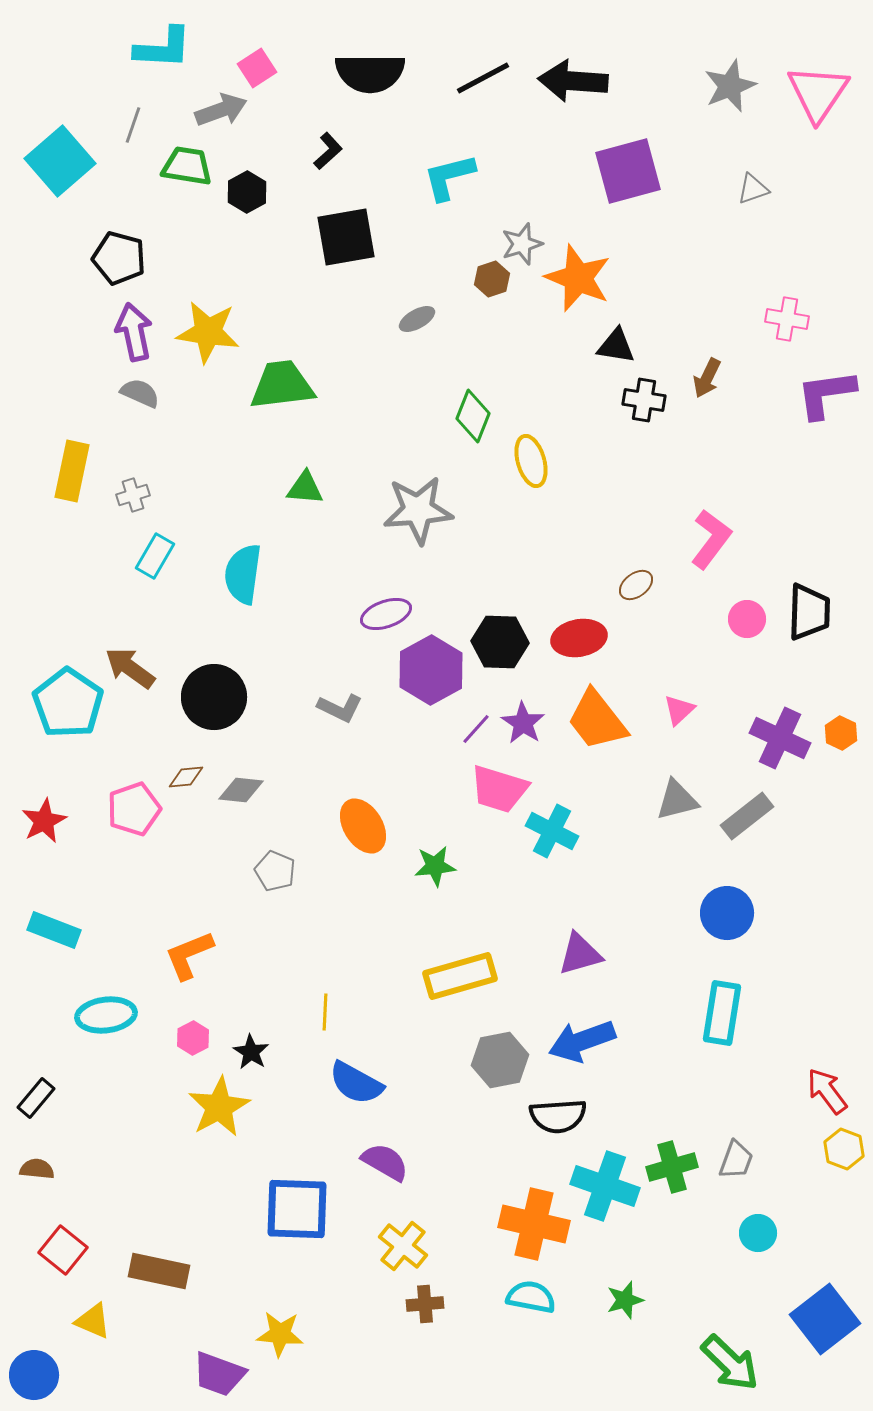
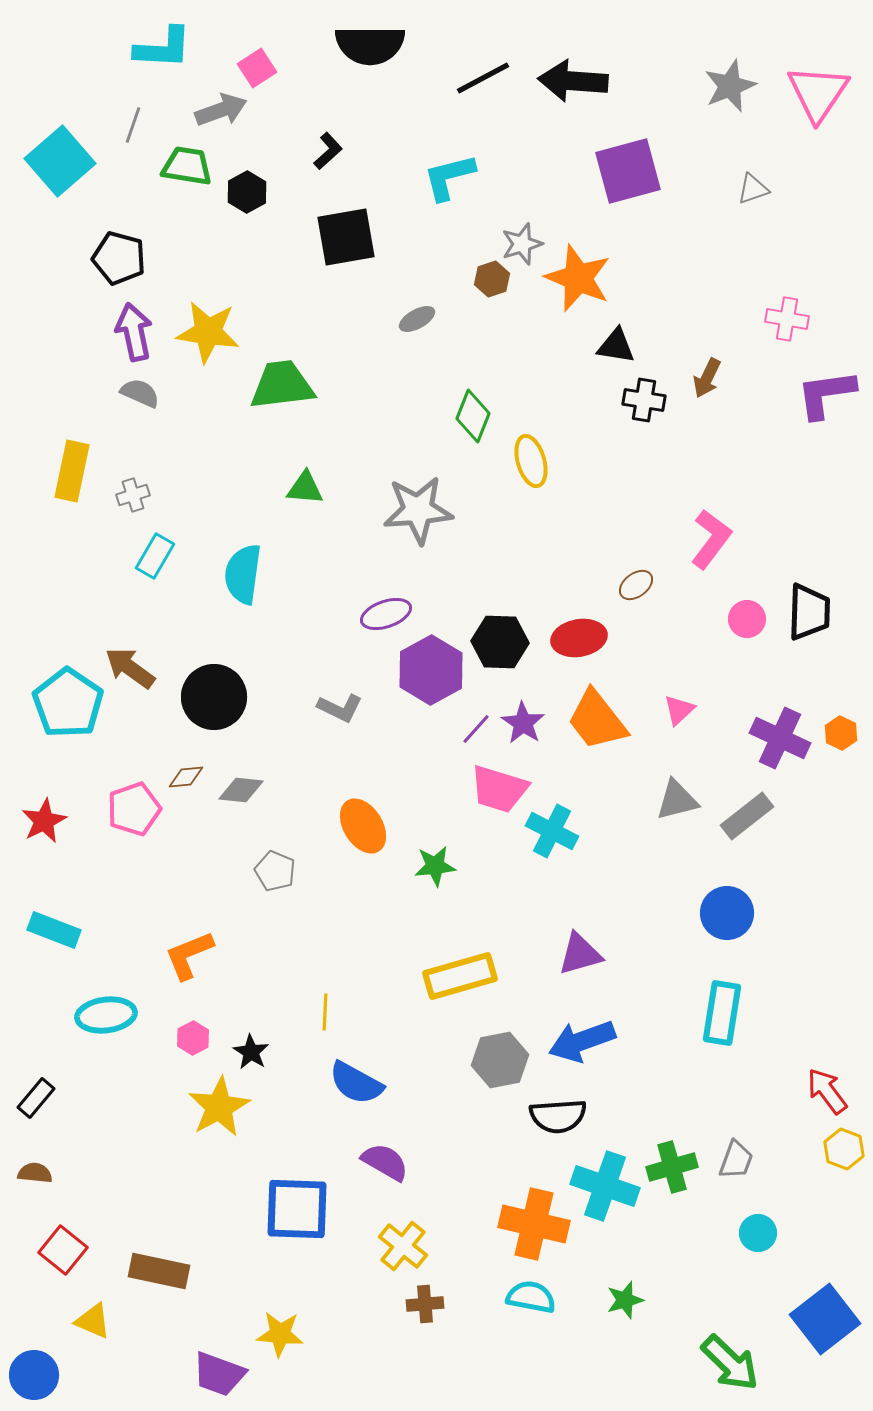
black semicircle at (370, 73): moved 28 px up
brown semicircle at (37, 1169): moved 2 px left, 4 px down
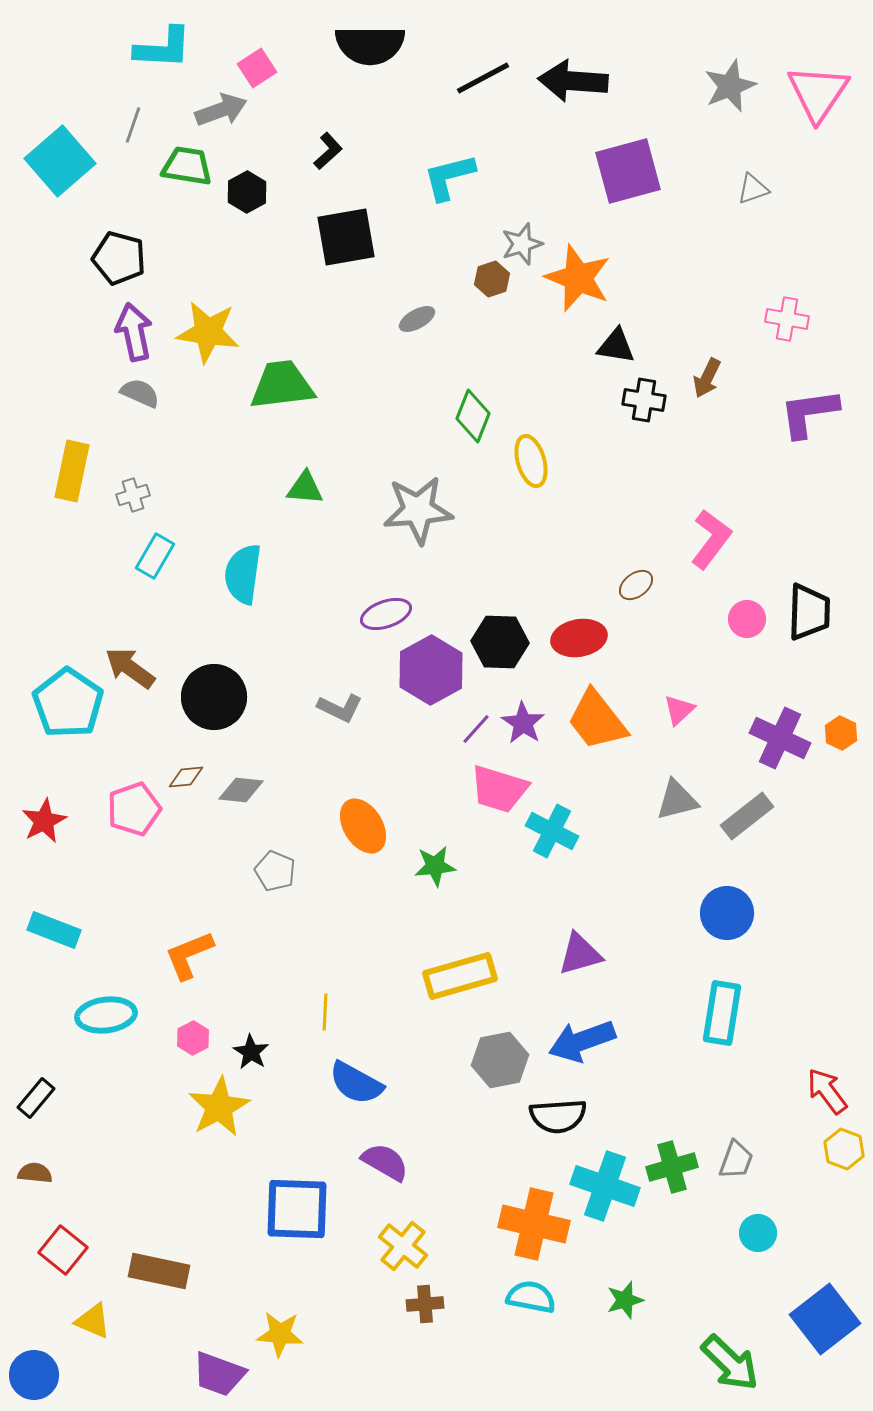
purple L-shape at (826, 394): moved 17 px left, 19 px down
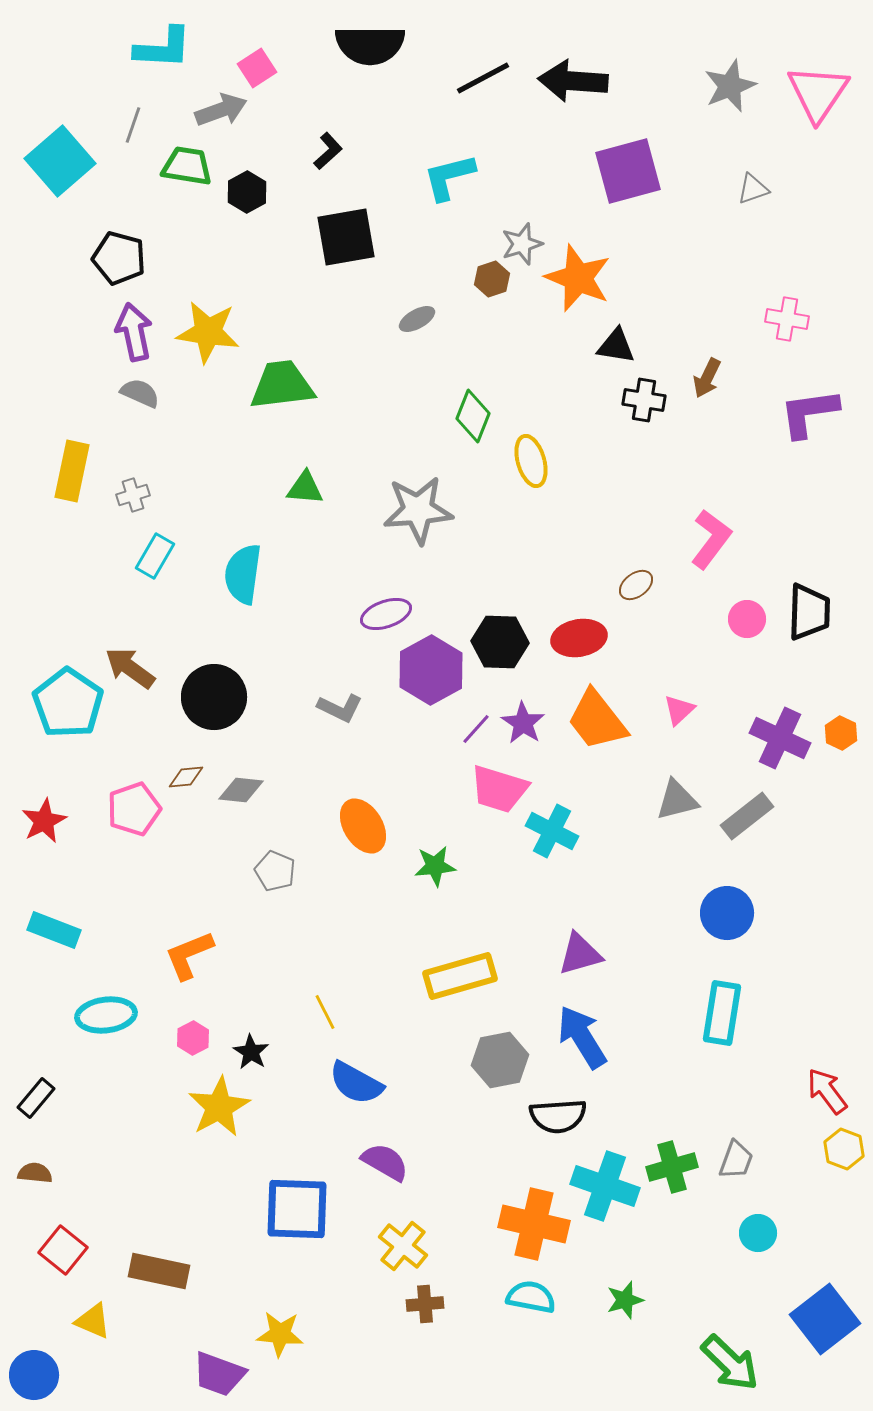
yellow line at (325, 1012): rotated 30 degrees counterclockwise
blue arrow at (582, 1041): moved 4 px up; rotated 78 degrees clockwise
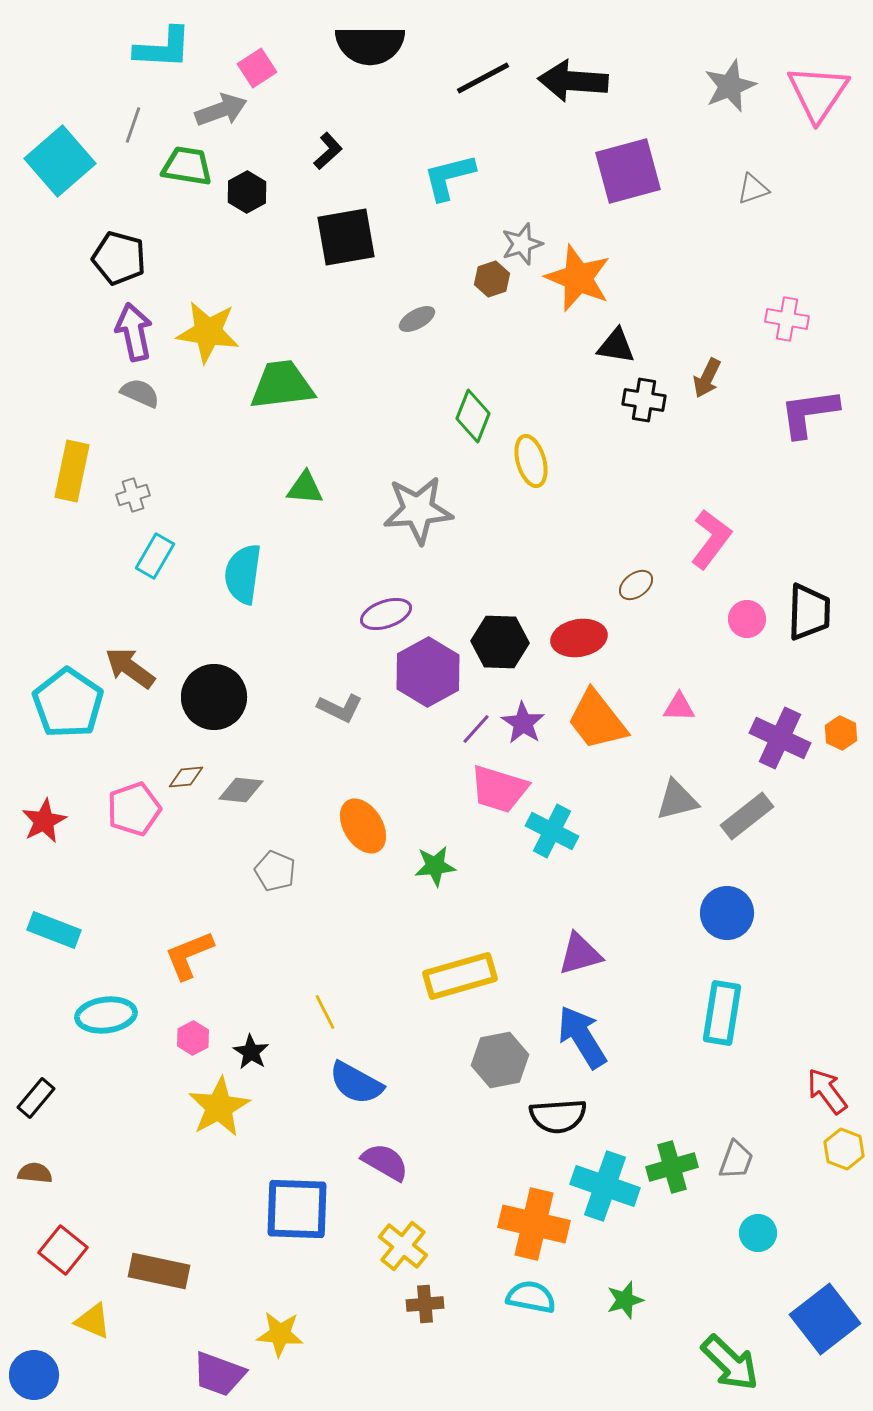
purple hexagon at (431, 670): moved 3 px left, 2 px down
pink triangle at (679, 710): moved 3 px up; rotated 44 degrees clockwise
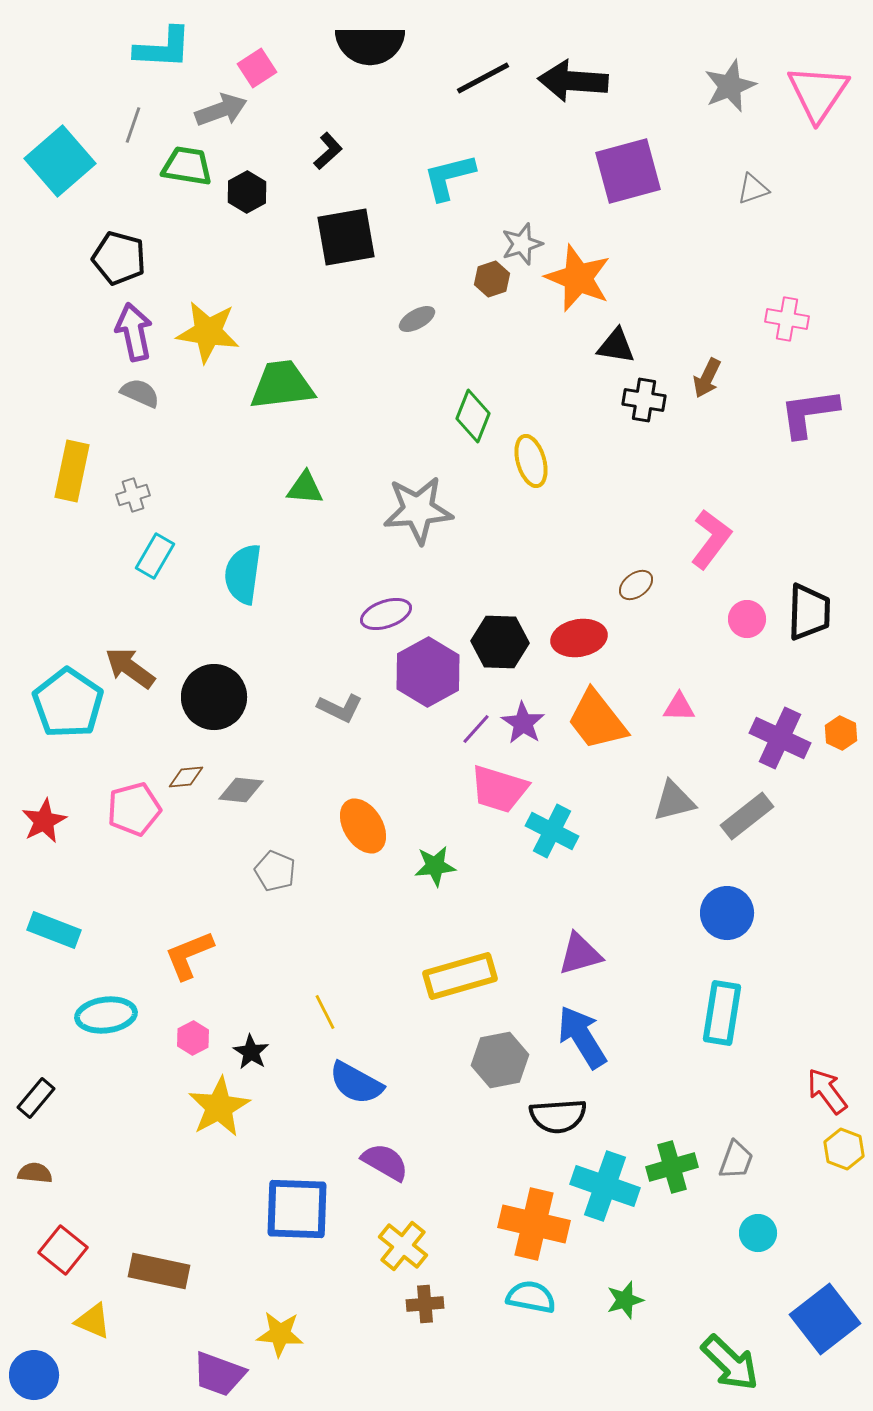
gray triangle at (677, 800): moved 3 px left, 1 px down
pink pentagon at (134, 809): rotated 4 degrees clockwise
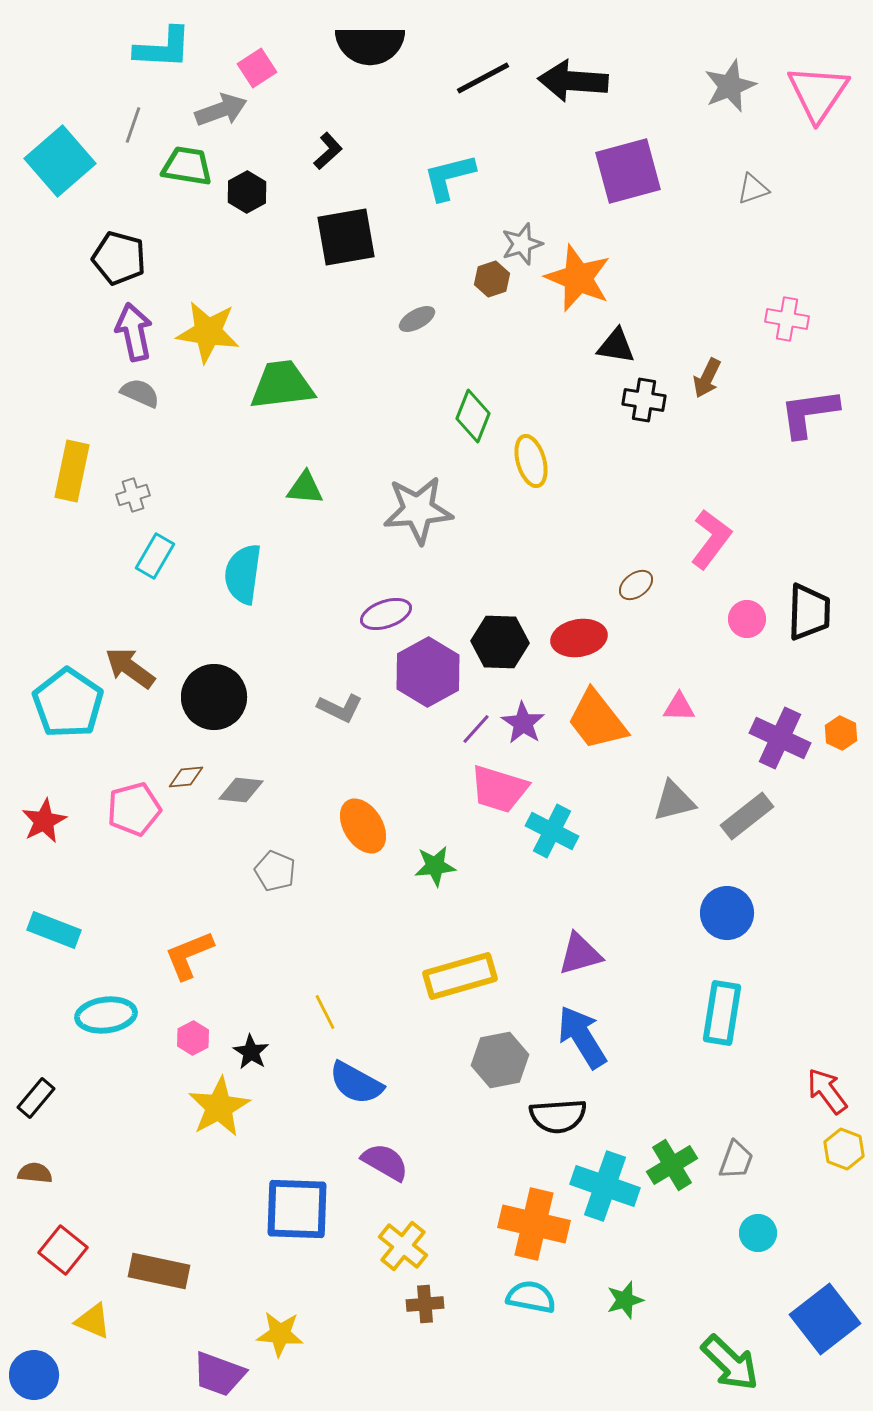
green cross at (672, 1167): moved 2 px up; rotated 15 degrees counterclockwise
